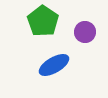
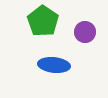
blue ellipse: rotated 36 degrees clockwise
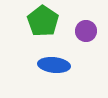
purple circle: moved 1 px right, 1 px up
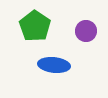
green pentagon: moved 8 px left, 5 px down
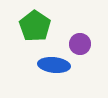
purple circle: moved 6 px left, 13 px down
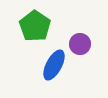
blue ellipse: rotated 68 degrees counterclockwise
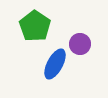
blue ellipse: moved 1 px right, 1 px up
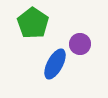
green pentagon: moved 2 px left, 3 px up
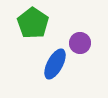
purple circle: moved 1 px up
